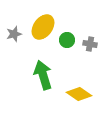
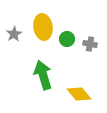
yellow ellipse: rotated 45 degrees counterclockwise
gray star: rotated 14 degrees counterclockwise
green circle: moved 1 px up
yellow diamond: rotated 15 degrees clockwise
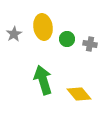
green arrow: moved 5 px down
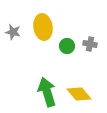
gray star: moved 1 px left, 2 px up; rotated 28 degrees counterclockwise
green circle: moved 7 px down
green arrow: moved 4 px right, 12 px down
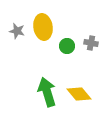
gray star: moved 4 px right, 1 px up
gray cross: moved 1 px right, 1 px up
